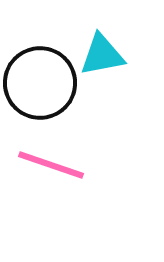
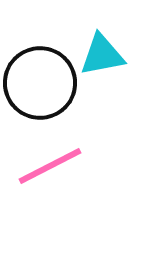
pink line: moved 1 px left, 1 px down; rotated 46 degrees counterclockwise
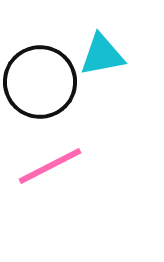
black circle: moved 1 px up
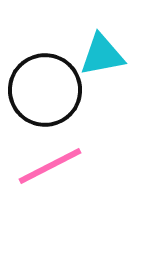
black circle: moved 5 px right, 8 px down
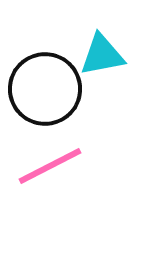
black circle: moved 1 px up
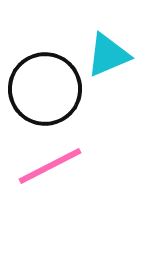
cyan triangle: moved 6 px right; rotated 12 degrees counterclockwise
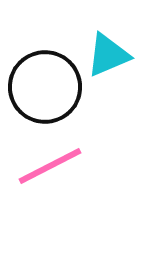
black circle: moved 2 px up
